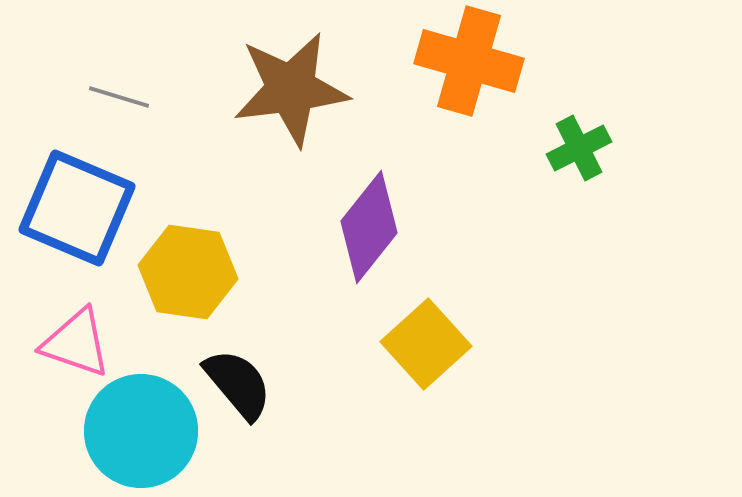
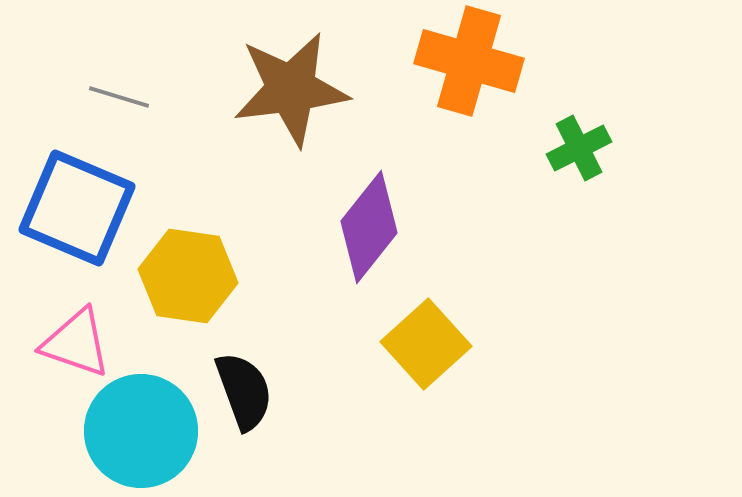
yellow hexagon: moved 4 px down
black semicircle: moved 6 px right, 7 px down; rotated 20 degrees clockwise
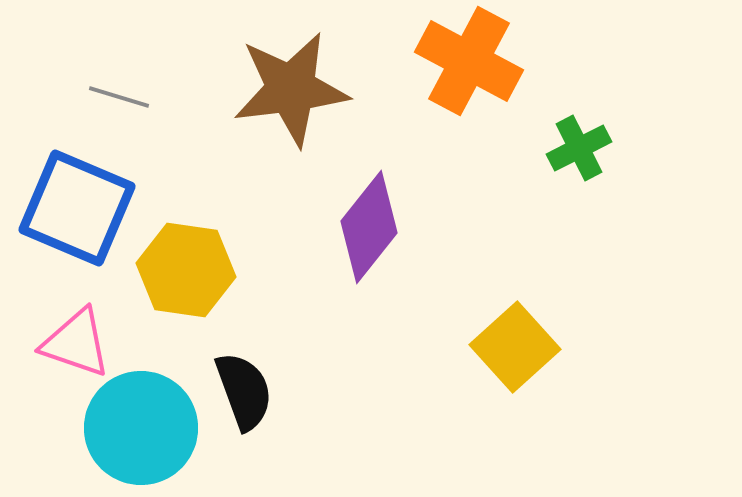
orange cross: rotated 12 degrees clockwise
yellow hexagon: moved 2 px left, 6 px up
yellow square: moved 89 px right, 3 px down
cyan circle: moved 3 px up
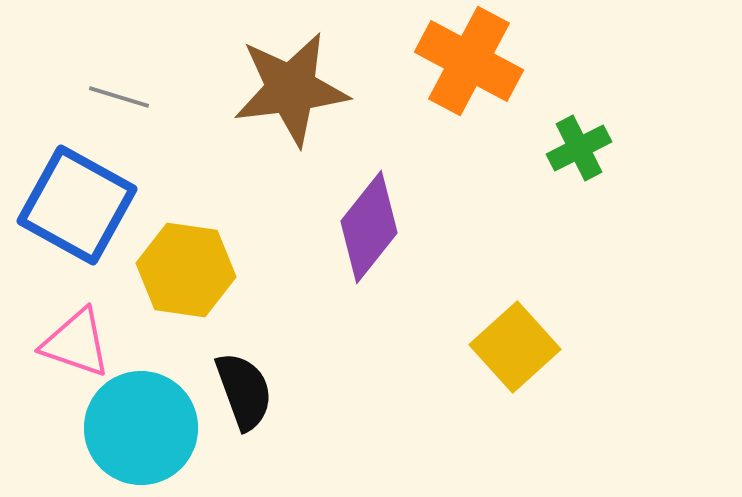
blue square: moved 3 px up; rotated 6 degrees clockwise
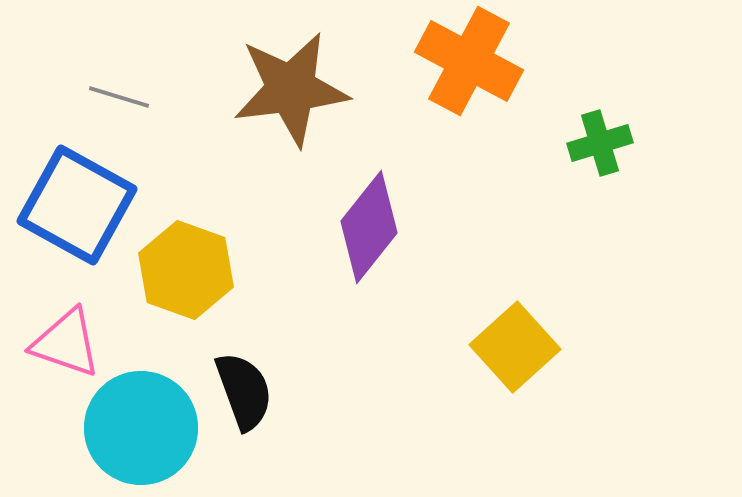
green cross: moved 21 px right, 5 px up; rotated 10 degrees clockwise
yellow hexagon: rotated 12 degrees clockwise
pink triangle: moved 10 px left
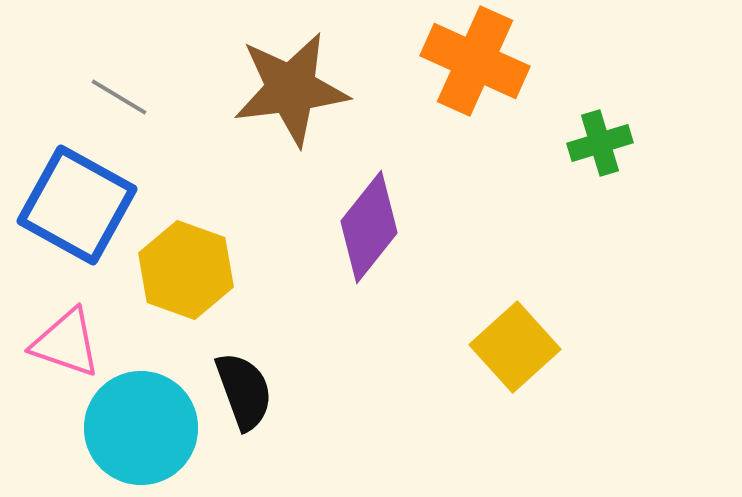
orange cross: moved 6 px right; rotated 4 degrees counterclockwise
gray line: rotated 14 degrees clockwise
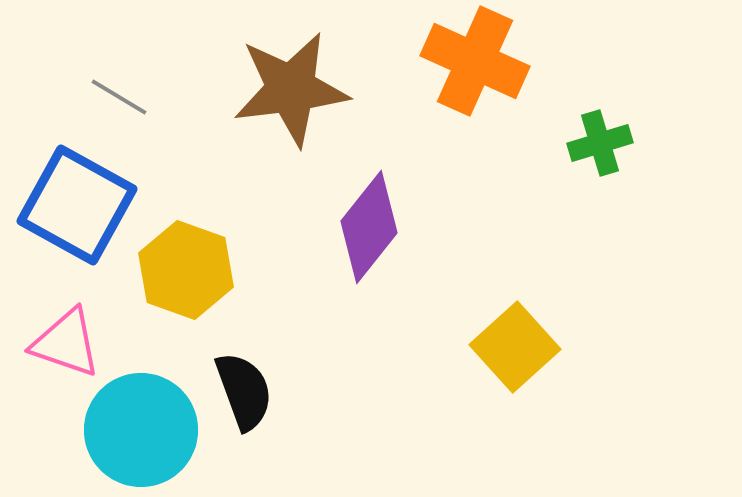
cyan circle: moved 2 px down
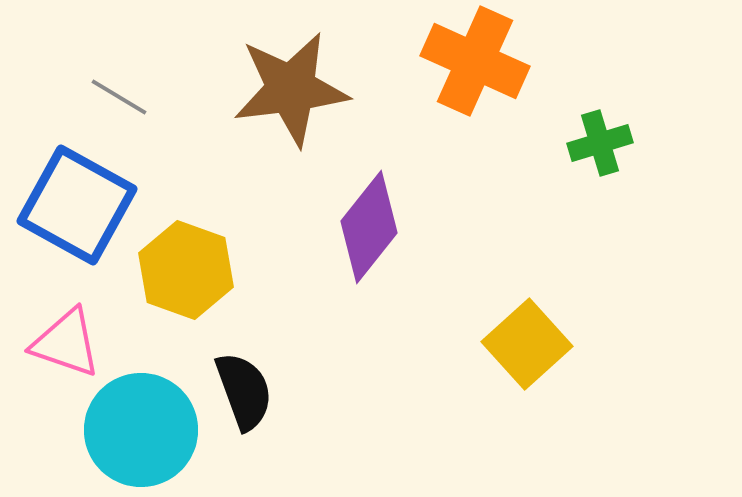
yellow square: moved 12 px right, 3 px up
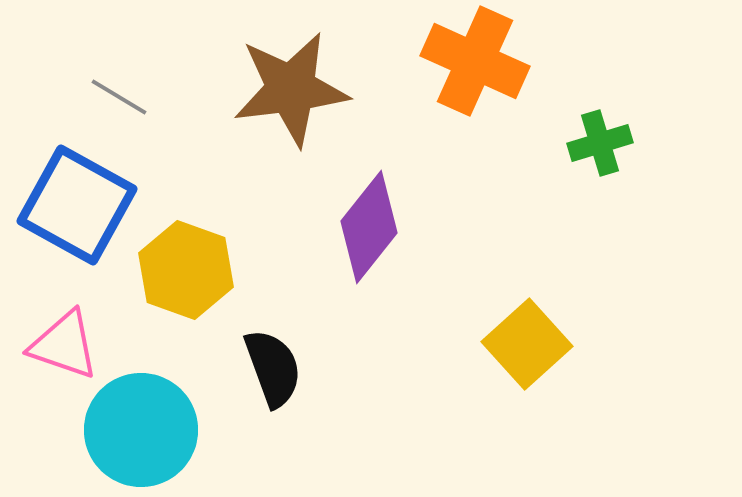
pink triangle: moved 2 px left, 2 px down
black semicircle: moved 29 px right, 23 px up
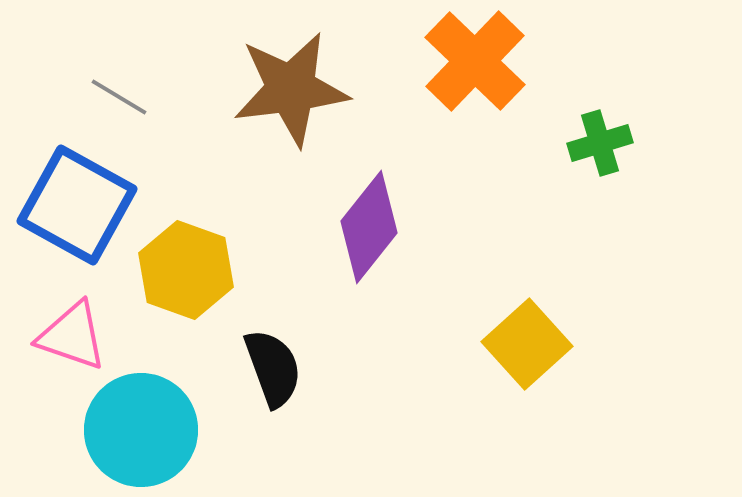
orange cross: rotated 20 degrees clockwise
pink triangle: moved 8 px right, 9 px up
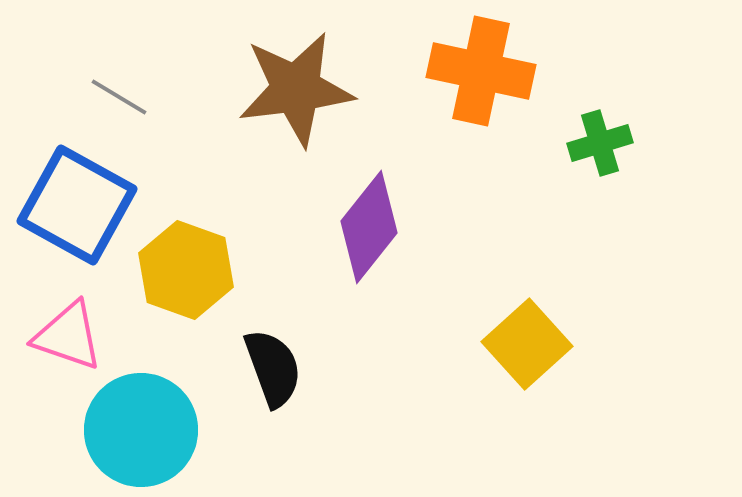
orange cross: moved 6 px right, 10 px down; rotated 32 degrees counterclockwise
brown star: moved 5 px right
pink triangle: moved 4 px left
